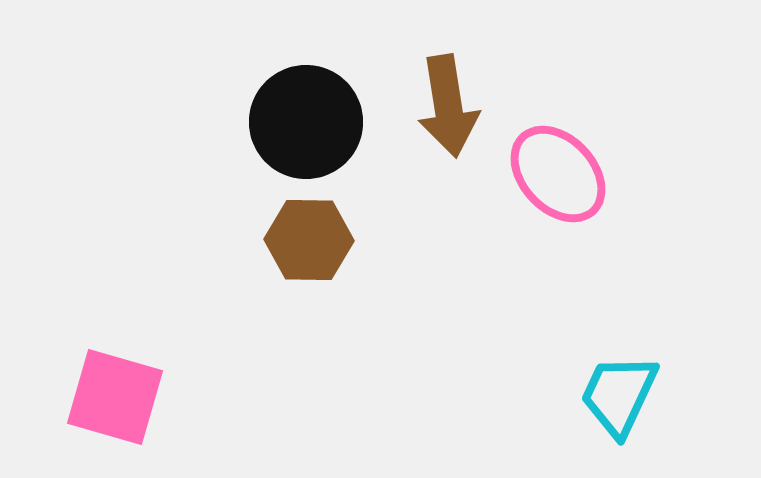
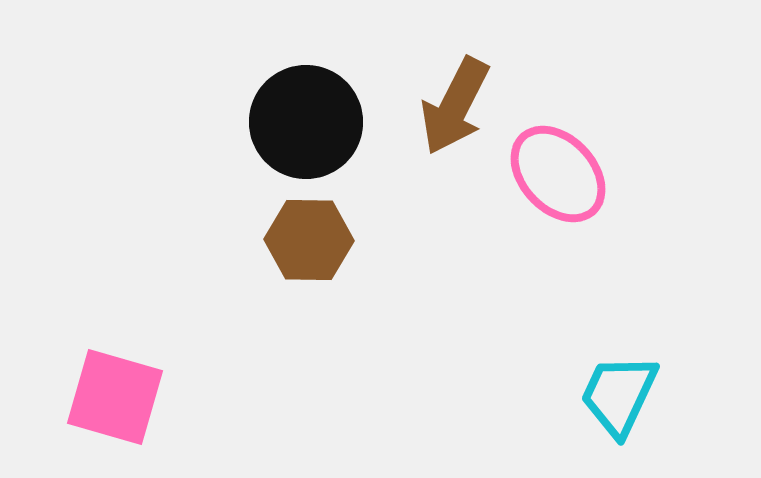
brown arrow: moved 7 px right; rotated 36 degrees clockwise
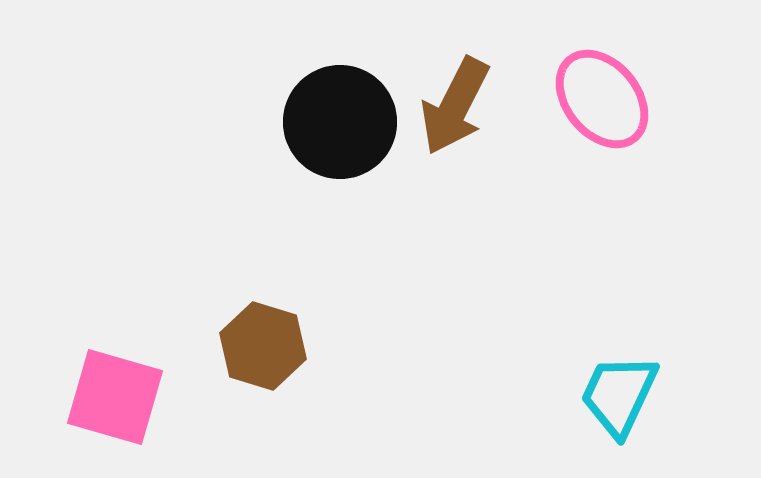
black circle: moved 34 px right
pink ellipse: moved 44 px right, 75 px up; rotated 4 degrees clockwise
brown hexagon: moved 46 px left, 106 px down; rotated 16 degrees clockwise
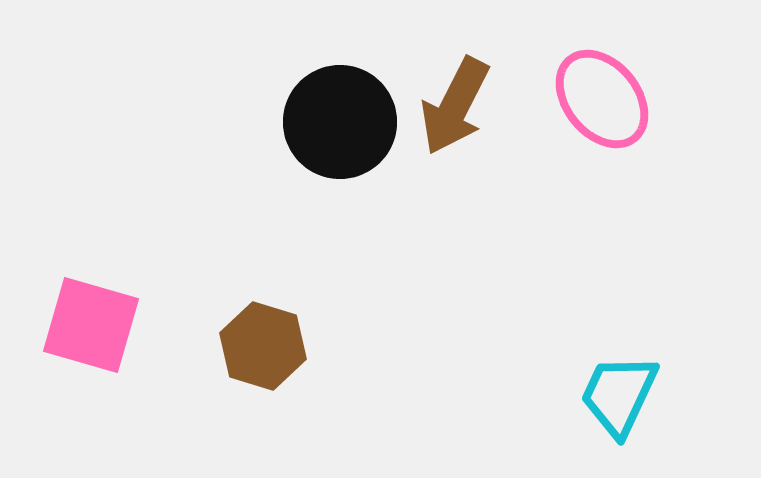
pink square: moved 24 px left, 72 px up
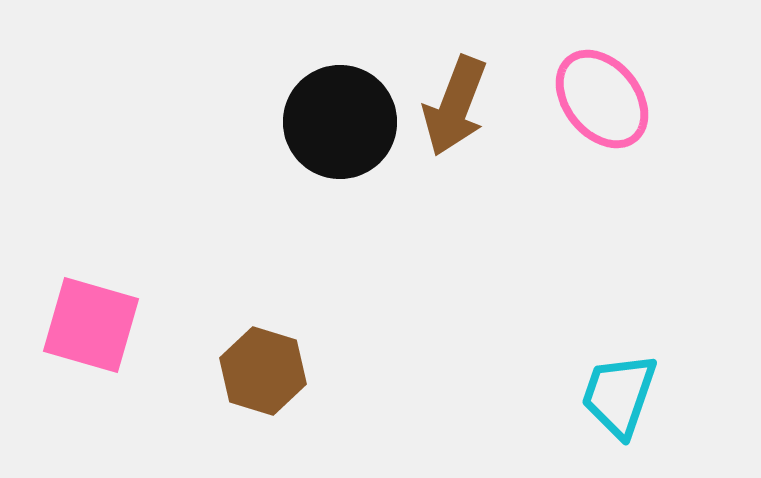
brown arrow: rotated 6 degrees counterclockwise
brown hexagon: moved 25 px down
cyan trapezoid: rotated 6 degrees counterclockwise
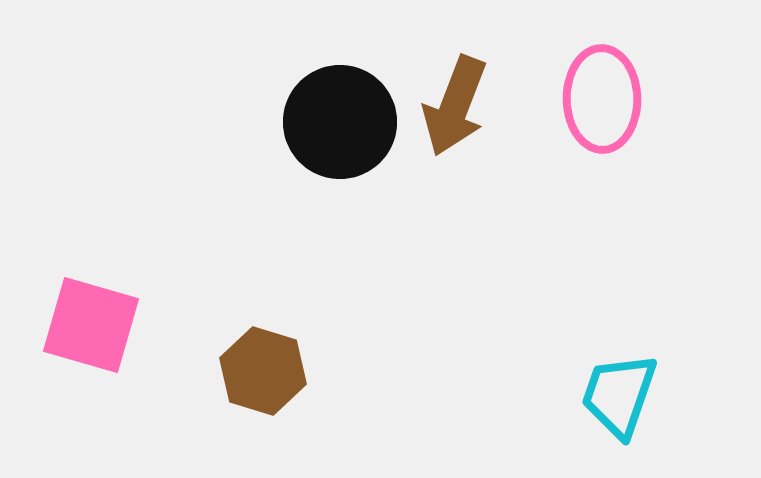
pink ellipse: rotated 38 degrees clockwise
